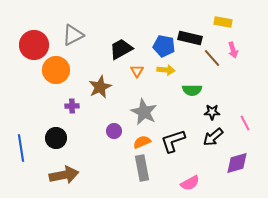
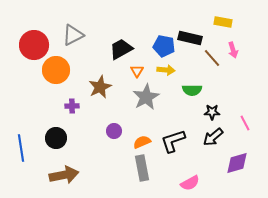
gray star: moved 2 px right, 15 px up; rotated 16 degrees clockwise
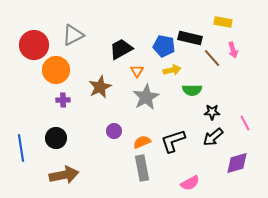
yellow arrow: moved 6 px right; rotated 18 degrees counterclockwise
purple cross: moved 9 px left, 6 px up
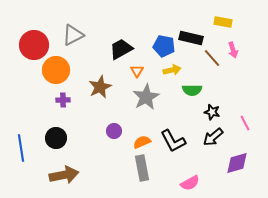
black rectangle: moved 1 px right
black star: rotated 14 degrees clockwise
black L-shape: rotated 100 degrees counterclockwise
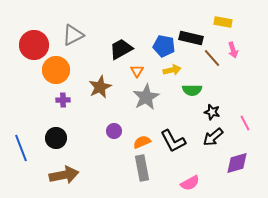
blue line: rotated 12 degrees counterclockwise
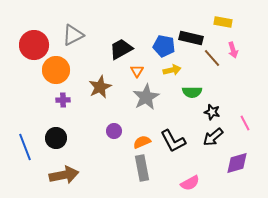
green semicircle: moved 2 px down
blue line: moved 4 px right, 1 px up
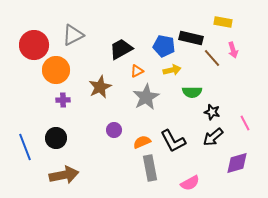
orange triangle: rotated 32 degrees clockwise
purple circle: moved 1 px up
gray rectangle: moved 8 px right
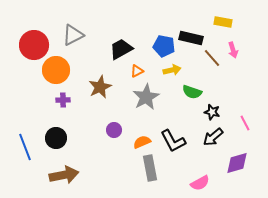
green semicircle: rotated 18 degrees clockwise
pink semicircle: moved 10 px right
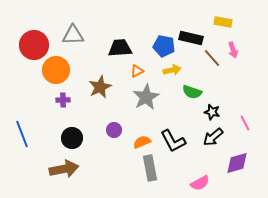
gray triangle: rotated 25 degrees clockwise
black trapezoid: moved 1 px left, 1 px up; rotated 25 degrees clockwise
black circle: moved 16 px right
blue line: moved 3 px left, 13 px up
brown arrow: moved 6 px up
